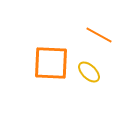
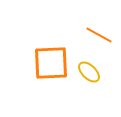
orange square: rotated 6 degrees counterclockwise
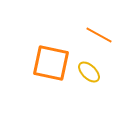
orange square: rotated 15 degrees clockwise
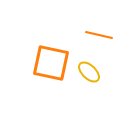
orange line: rotated 16 degrees counterclockwise
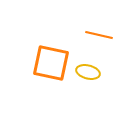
yellow ellipse: moved 1 px left; rotated 30 degrees counterclockwise
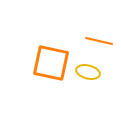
orange line: moved 6 px down
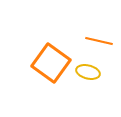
orange square: rotated 24 degrees clockwise
